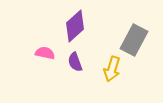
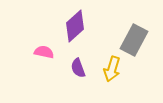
pink semicircle: moved 1 px left, 1 px up
purple semicircle: moved 3 px right, 6 px down
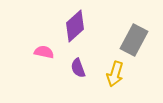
yellow arrow: moved 3 px right, 5 px down
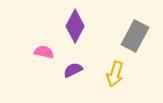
purple diamond: rotated 20 degrees counterclockwise
gray rectangle: moved 1 px right, 4 px up
purple semicircle: moved 5 px left, 2 px down; rotated 84 degrees clockwise
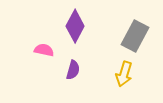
pink semicircle: moved 2 px up
purple semicircle: rotated 132 degrees clockwise
yellow arrow: moved 9 px right
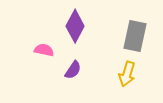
gray rectangle: rotated 16 degrees counterclockwise
purple semicircle: rotated 18 degrees clockwise
yellow arrow: moved 3 px right
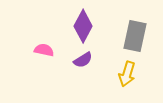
purple diamond: moved 8 px right
purple semicircle: moved 10 px right, 10 px up; rotated 24 degrees clockwise
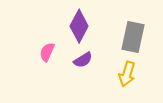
purple diamond: moved 4 px left
gray rectangle: moved 2 px left, 1 px down
pink semicircle: moved 3 px right, 2 px down; rotated 78 degrees counterclockwise
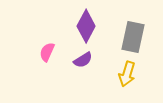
purple diamond: moved 7 px right
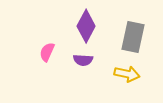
purple semicircle: rotated 36 degrees clockwise
yellow arrow: rotated 95 degrees counterclockwise
